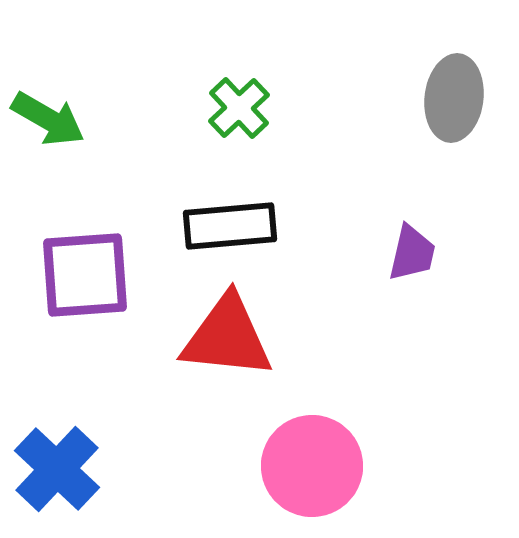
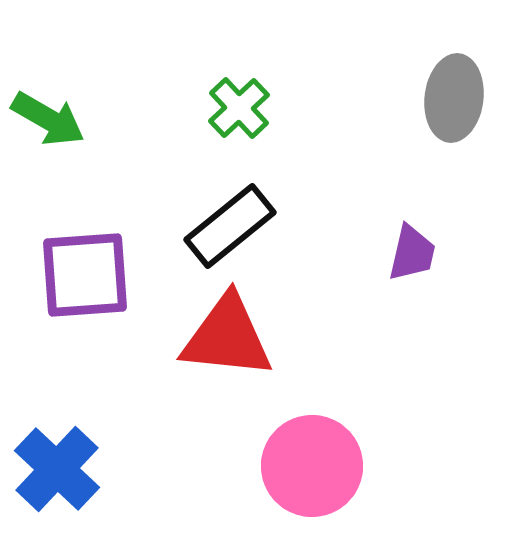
black rectangle: rotated 34 degrees counterclockwise
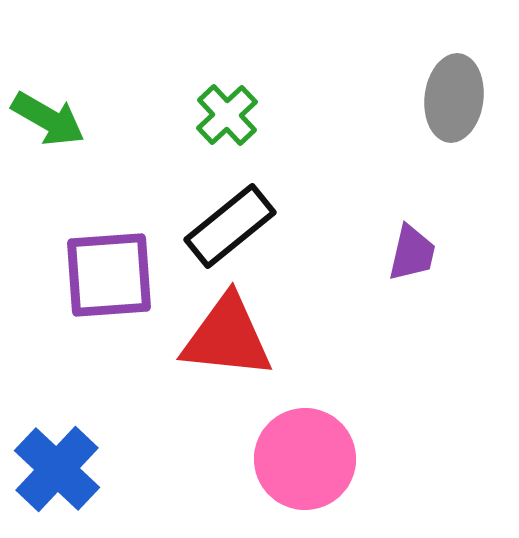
green cross: moved 12 px left, 7 px down
purple square: moved 24 px right
pink circle: moved 7 px left, 7 px up
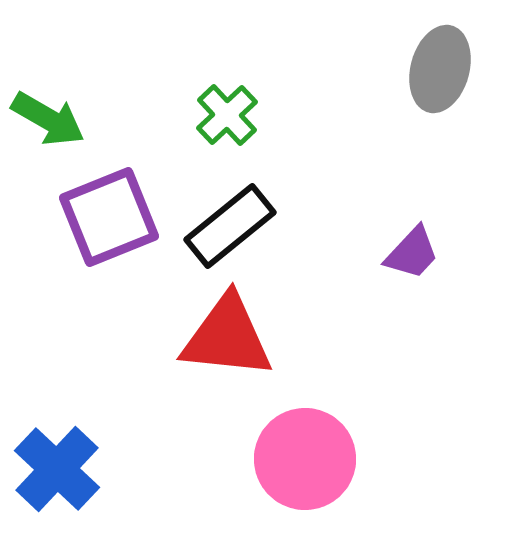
gray ellipse: moved 14 px left, 29 px up; rotated 8 degrees clockwise
purple trapezoid: rotated 30 degrees clockwise
purple square: moved 58 px up; rotated 18 degrees counterclockwise
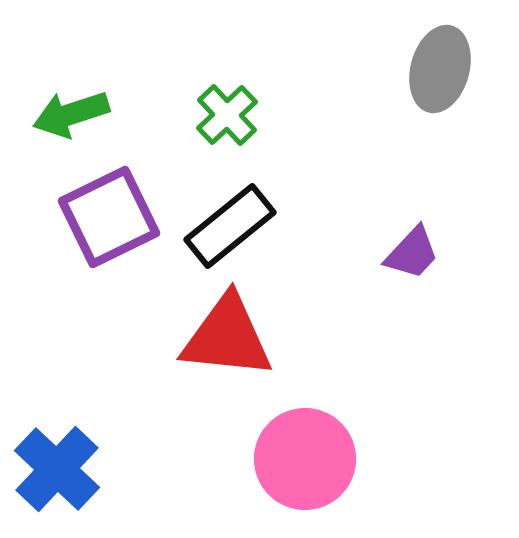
green arrow: moved 23 px right, 5 px up; rotated 132 degrees clockwise
purple square: rotated 4 degrees counterclockwise
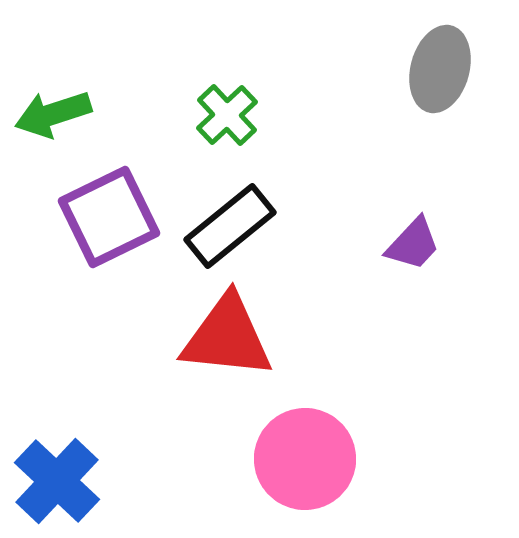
green arrow: moved 18 px left
purple trapezoid: moved 1 px right, 9 px up
blue cross: moved 12 px down
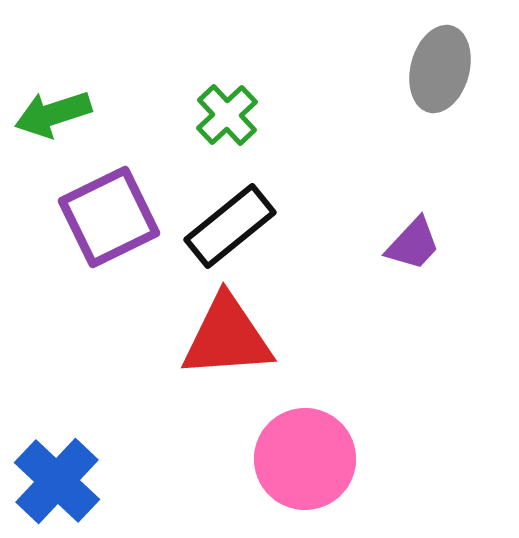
red triangle: rotated 10 degrees counterclockwise
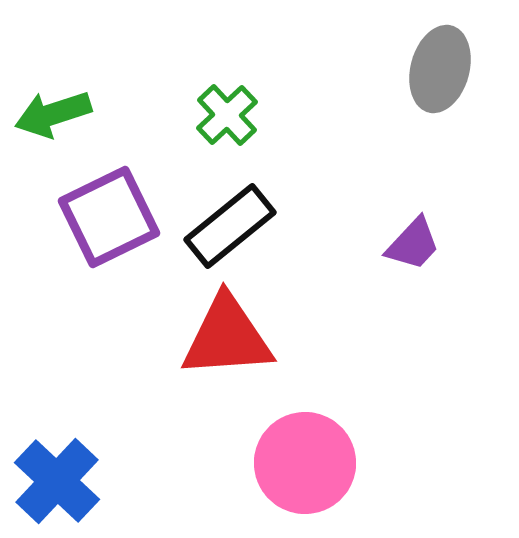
pink circle: moved 4 px down
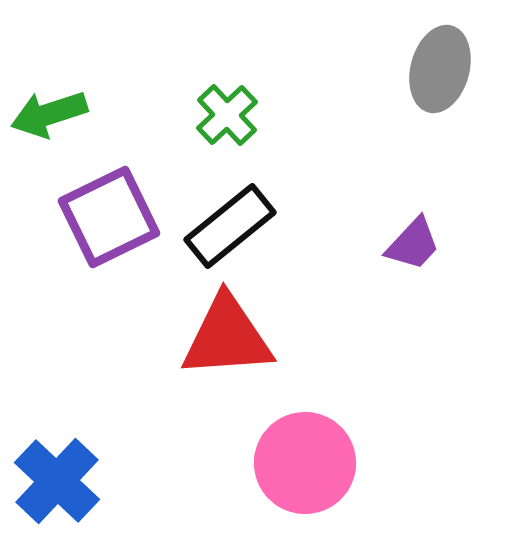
green arrow: moved 4 px left
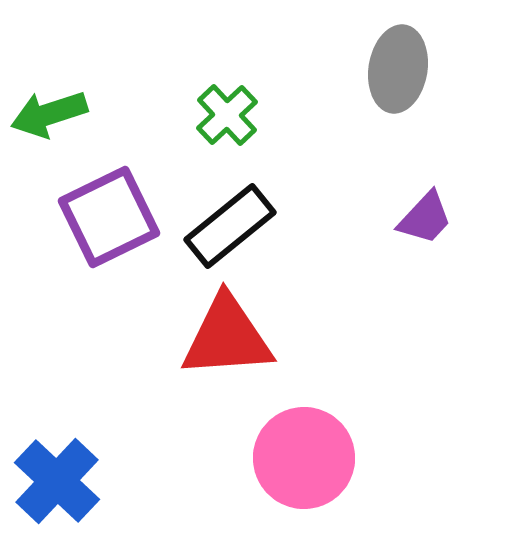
gray ellipse: moved 42 px left; rotated 6 degrees counterclockwise
purple trapezoid: moved 12 px right, 26 px up
pink circle: moved 1 px left, 5 px up
